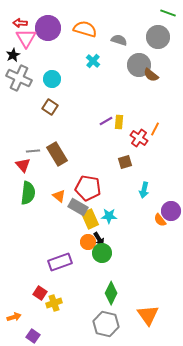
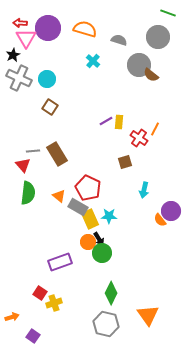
cyan circle at (52, 79): moved 5 px left
red pentagon at (88, 188): rotated 15 degrees clockwise
orange arrow at (14, 317): moved 2 px left
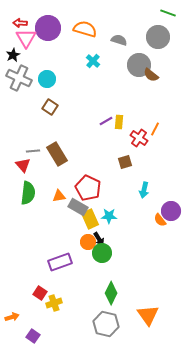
orange triangle at (59, 196): rotated 48 degrees counterclockwise
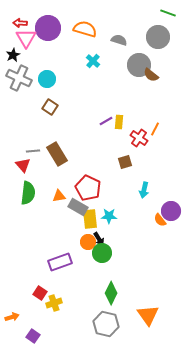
yellow rectangle at (90, 219): rotated 18 degrees clockwise
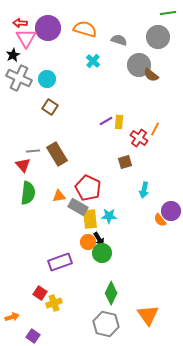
green line at (168, 13): rotated 28 degrees counterclockwise
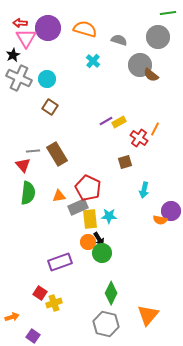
gray circle at (139, 65): moved 1 px right
yellow rectangle at (119, 122): rotated 56 degrees clockwise
gray rectangle at (78, 207): rotated 54 degrees counterclockwise
orange semicircle at (160, 220): rotated 40 degrees counterclockwise
orange triangle at (148, 315): rotated 15 degrees clockwise
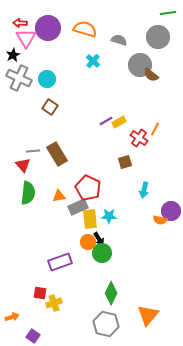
red square at (40, 293): rotated 24 degrees counterclockwise
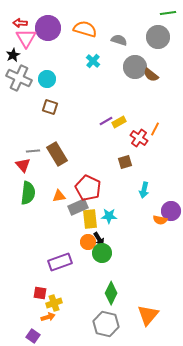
gray circle at (140, 65): moved 5 px left, 2 px down
brown square at (50, 107): rotated 14 degrees counterclockwise
orange arrow at (12, 317): moved 36 px right
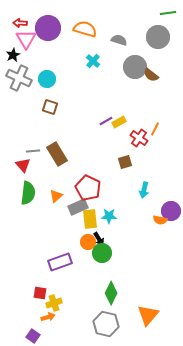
pink triangle at (26, 38): moved 1 px down
orange triangle at (59, 196): moved 3 px left; rotated 32 degrees counterclockwise
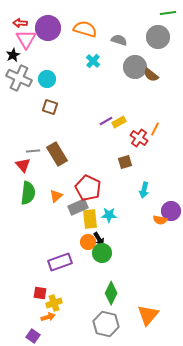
cyan star at (109, 216): moved 1 px up
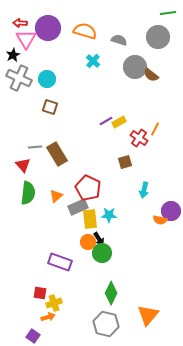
orange semicircle at (85, 29): moved 2 px down
gray line at (33, 151): moved 2 px right, 4 px up
purple rectangle at (60, 262): rotated 40 degrees clockwise
